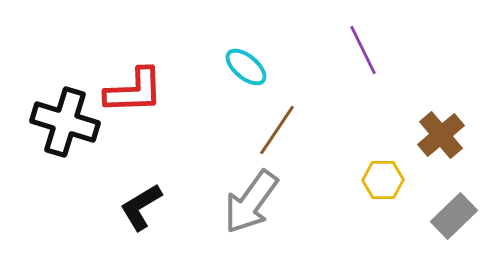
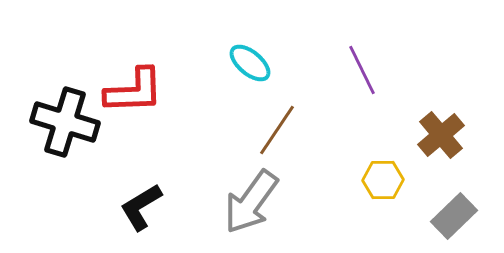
purple line: moved 1 px left, 20 px down
cyan ellipse: moved 4 px right, 4 px up
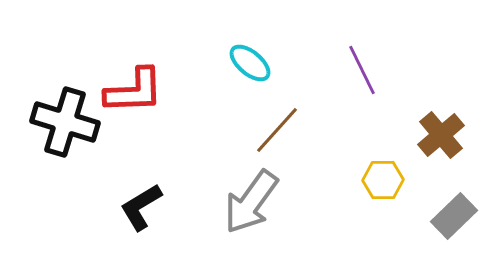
brown line: rotated 8 degrees clockwise
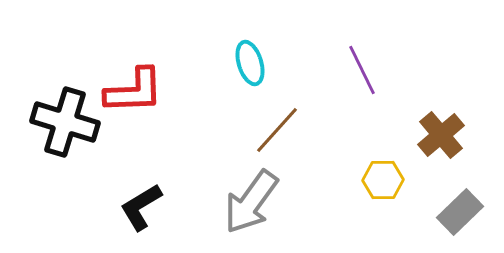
cyan ellipse: rotated 33 degrees clockwise
gray rectangle: moved 6 px right, 4 px up
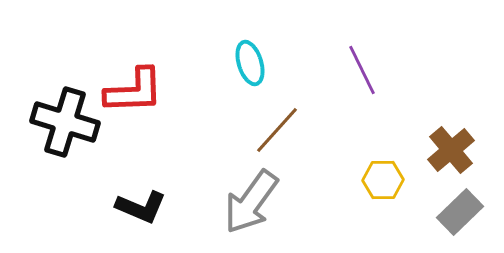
brown cross: moved 10 px right, 15 px down
black L-shape: rotated 126 degrees counterclockwise
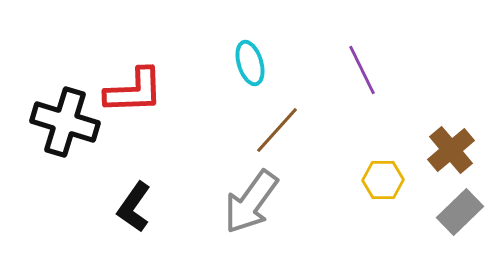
black L-shape: moved 7 px left; rotated 102 degrees clockwise
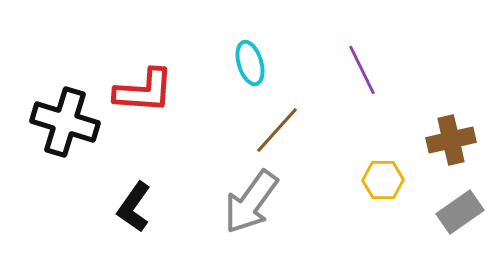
red L-shape: moved 10 px right; rotated 6 degrees clockwise
brown cross: moved 10 px up; rotated 27 degrees clockwise
gray rectangle: rotated 9 degrees clockwise
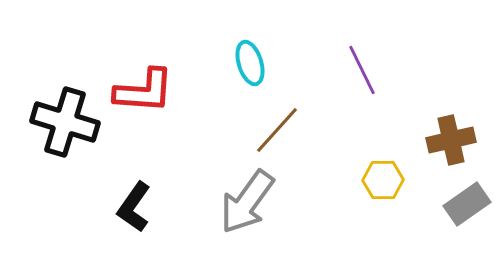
gray arrow: moved 4 px left
gray rectangle: moved 7 px right, 8 px up
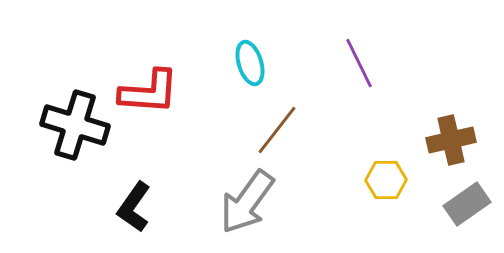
purple line: moved 3 px left, 7 px up
red L-shape: moved 5 px right, 1 px down
black cross: moved 10 px right, 3 px down
brown line: rotated 4 degrees counterclockwise
yellow hexagon: moved 3 px right
